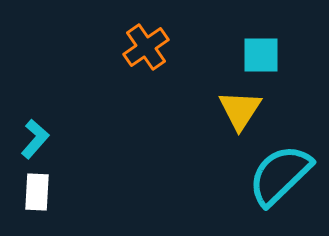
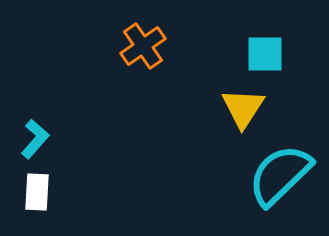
orange cross: moved 3 px left, 1 px up
cyan square: moved 4 px right, 1 px up
yellow triangle: moved 3 px right, 2 px up
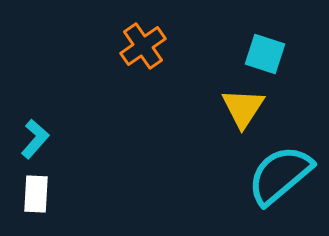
cyan square: rotated 18 degrees clockwise
cyan semicircle: rotated 4 degrees clockwise
white rectangle: moved 1 px left, 2 px down
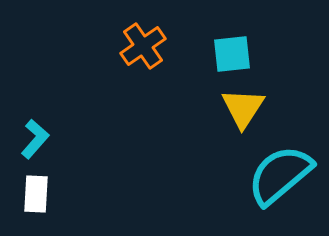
cyan square: moved 33 px left; rotated 24 degrees counterclockwise
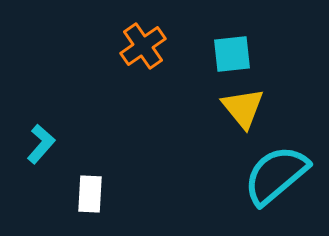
yellow triangle: rotated 12 degrees counterclockwise
cyan L-shape: moved 6 px right, 5 px down
cyan semicircle: moved 4 px left
white rectangle: moved 54 px right
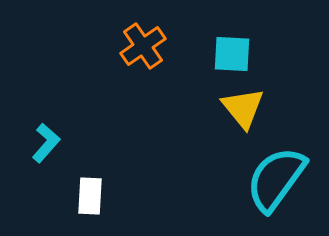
cyan square: rotated 9 degrees clockwise
cyan L-shape: moved 5 px right, 1 px up
cyan semicircle: moved 4 px down; rotated 14 degrees counterclockwise
white rectangle: moved 2 px down
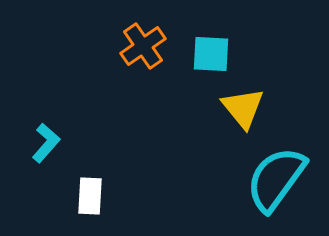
cyan square: moved 21 px left
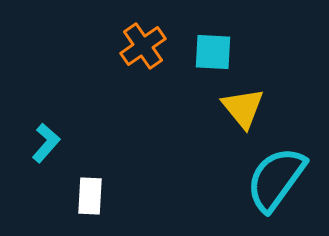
cyan square: moved 2 px right, 2 px up
